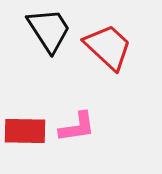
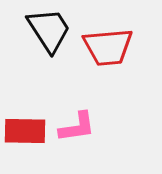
red trapezoid: rotated 132 degrees clockwise
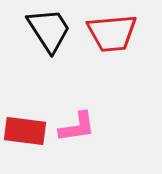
red trapezoid: moved 4 px right, 14 px up
red rectangle: rotated 6 degrees clockwise
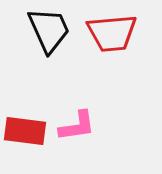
black trapezoid: rotated 9 degrees clockwise
pink L-shape: moved 1 px up
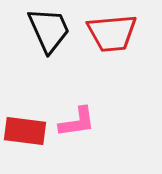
pink L-shape: moved 4 px up
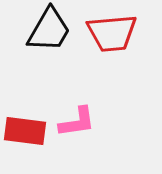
black trapezoid: rotated 54 degrees clockwise
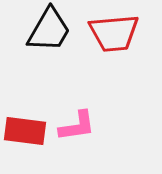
red trapezoid: moved 2 px right
pink L-shape: moved 4 px down
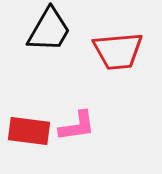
red trapezoid: moved 4 px right, 18 px down
red rectangle: moved 4 px right
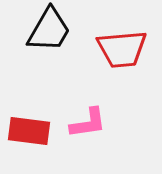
red trapezoid: moved 4 px right, 2 px up
pink L-shape: moved 11 px right, 3 px up
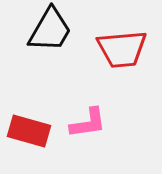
black trapezoid: moved 1 px right
red rectangle: rotated 9 degrees clockwise
